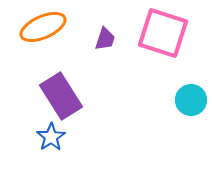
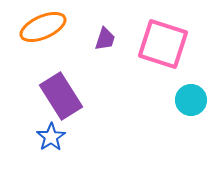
pink square: moved 11 px down
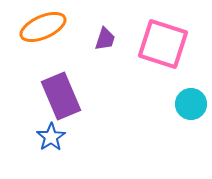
purple rectangle: rotated 9 degrees clockwise
cyan circle: moved 4 px down
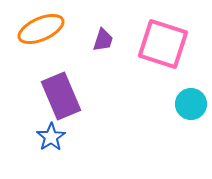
orange ellipse: moved 2 px left, 2 px down
purple trapezoid: moved 2 px left, 1 px down
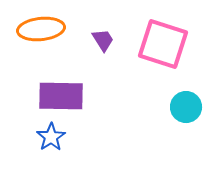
orange ellipse: rotated 18 degrees clockwise
purple trapezoid: rotated 50 degrees counterclockwise
purple rectangle: rotated 66 degrees counterclockwise
cyan circle: moved 5 px left, 3 px down
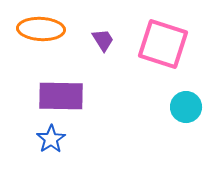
orange ellipse: rotated 9 degrees clockwise
blue star: moved 2 px down
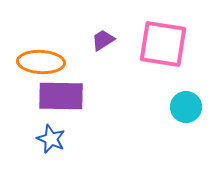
orange ellipse: moved 33 px down
purple trapezoid: rotated 90 degrees counterclockwise
pink square: rotated 9 degrees counterclockwise
blue star: rotated 16 degrees counterclockwise
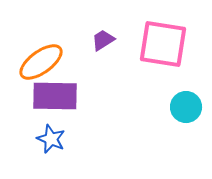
orange ellipse: rotated 39 degrees counterclockwise
purple rectangle: moved 6 px left
